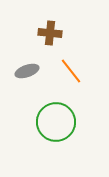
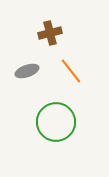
brown cross: rotated 20 degrees counterclockwise
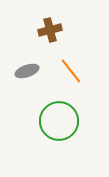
brown cross: moved 3 px up
green circle: moved 3 px right, 1 px up
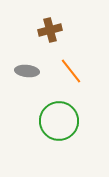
gray ellipse: rotated 25 degrees clockwise
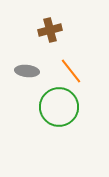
green circle: moved 14 px up
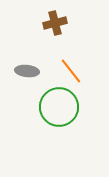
brown cross: moved 5 px right, 7 px up
